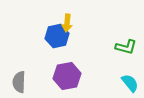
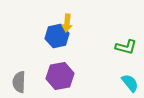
purple hexagon: moved 7 px left
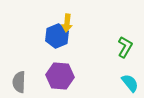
blue hexagon: rotated 10 degrees counterclockwise
green L-shape: moved 1 px left; rotated 75 degrees counterclockwise
purple hexagon: rotated 16 degrees clockwise
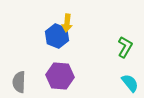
blue hexagon: rotated 15 degrees counterclockwise
